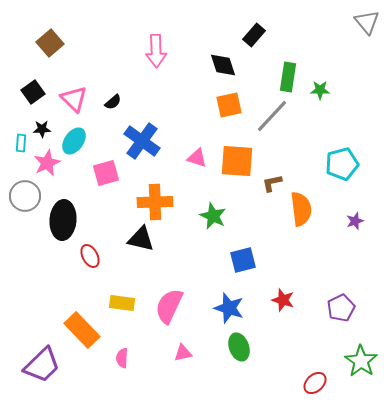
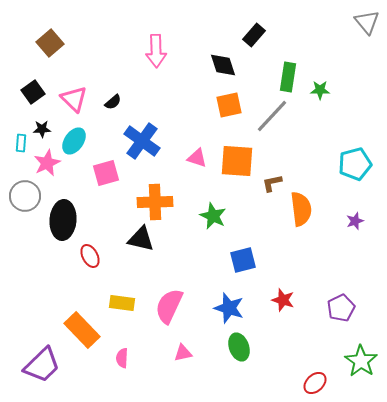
cyan pentagon at (342, 164): moved 13 px right
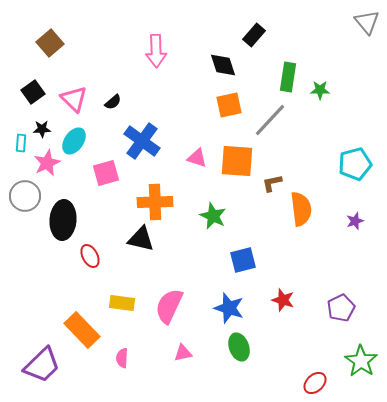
gray line at (272, 116): moved 2 px left, 4 px down
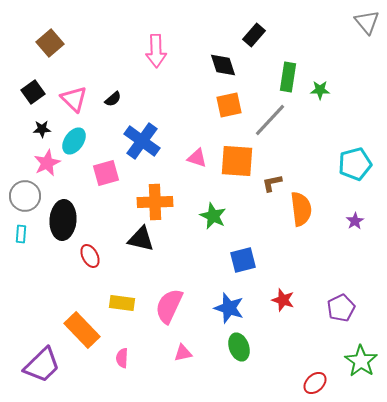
black semicircle at (113, 102): moved 3 px up
cyan rectangle at (21, 143): moved 91 px down
purple star at (355, 221): rotated 12 degrees counterclockwise
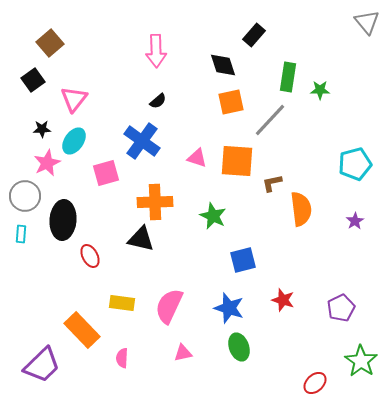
black square at (33, 92): moved 12 px up
pink triangle at (74, 99): rotated 24 degrees clockwise
black semicircle at (113, 99): moved 45 px right, 2 px down
orange square at (229, 105): moved 2 px right, 3 px up
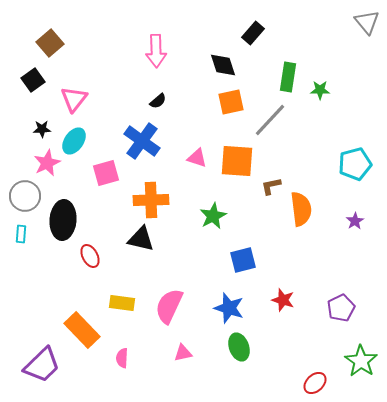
black rectangle at (254, 35): moved 1 px left, 2 px up
brown L-shape at (272, 183): moved 1 px left, 3 px down
orange cross at (155, 202): moved 4 px left, 2 px up
green star at (213, 216): rotated 20 degrees clockwise
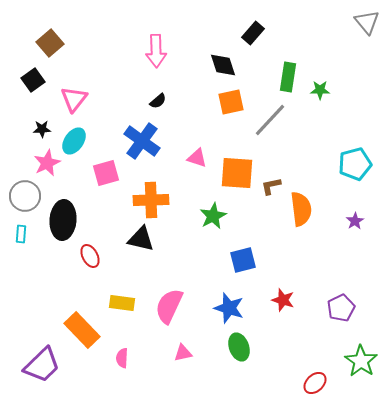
orange square at (237, 161): moved 12 px down
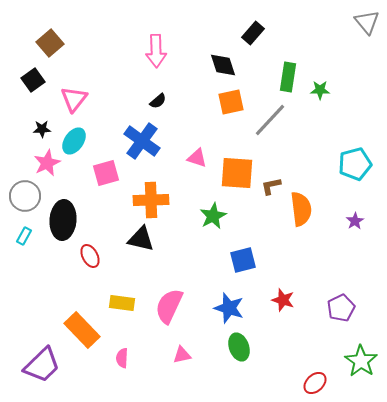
cyan rectangle at (21, 234): moved 3 px right, 2 px down; rotated 24 degrees clockwise
pink triangle at (183, 353): moved 1 px left, 2 px down
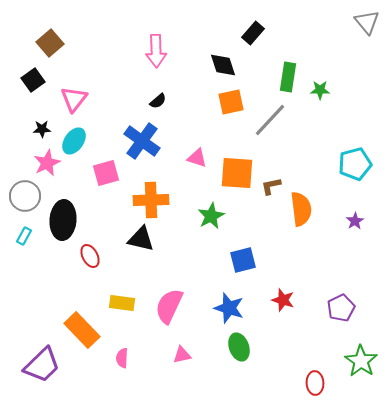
green star at (213, 216): moved 2 px left
red ellipse at (315, 383): rotated 50 degrees counterclockwise
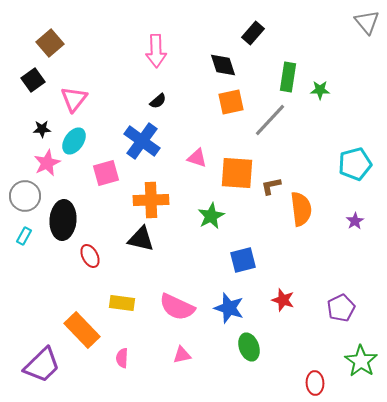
pink semicircle at (169, 306): moved 8 px right, 1 px down; rotated 90 degrees counterclockwise
green ellipse at (239, 347): moved 10 px right
